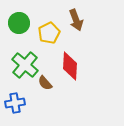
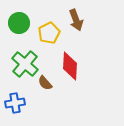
green cross: moved 1 px up
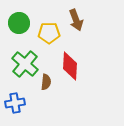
yellow pentagon: rotated 25 degrees clockwise
brown semicircle: moved 1 px right, 1 px up; rotated 133 degrees counterclockwise
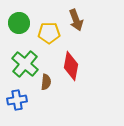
red diamond: moved 1 px right; rotated 8 degrees clockwise
blue cross: moved 2 px right, 3 px up
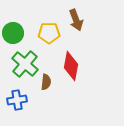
green circle: moved 6 px left, 10 px down
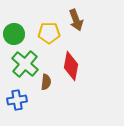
green circle: moved 1 px right, 1 px down
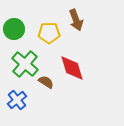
green circle: moved 5 px up
red diamond: moved 1 px right, 2 px down; rotated 28 degrees counterclockwise
brown semicircle: rotated 63 degrees counterclockwise
blue cross: rotated 30 degrees counterclockwise
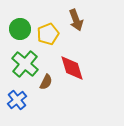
green circle: moved 6 px right
yellow pentagon: moved 1 px left, 1 px down; rotated 20 degrees counterclockwise
brown semicircle: rotated 84 degrees clockwise
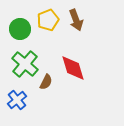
yellow pentagon: moved 14 px up
red diamond: moved 1 px right
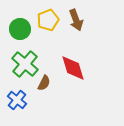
brown semicircle: moved 2 px left, 1 px down
blue cross: rotated 12 degrees counterclockwise
